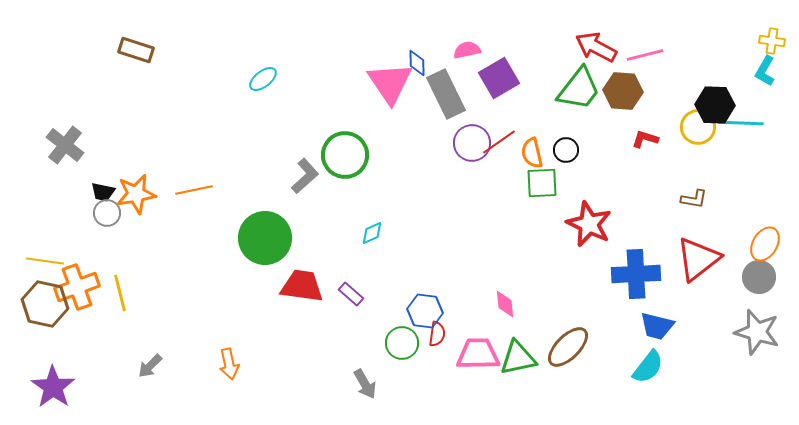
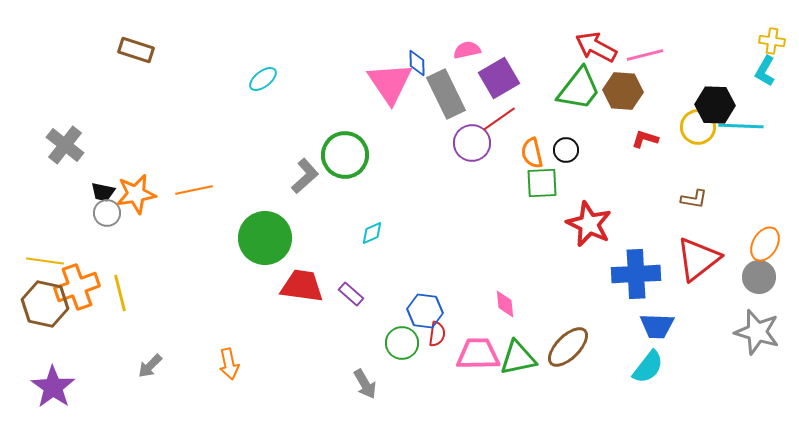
cyan line at (741, 123): moved 3 px down
red line at (499, 142): moved 23 px up
blue trapezoid at (657, 326): rotated 12 degrees counterclockwise
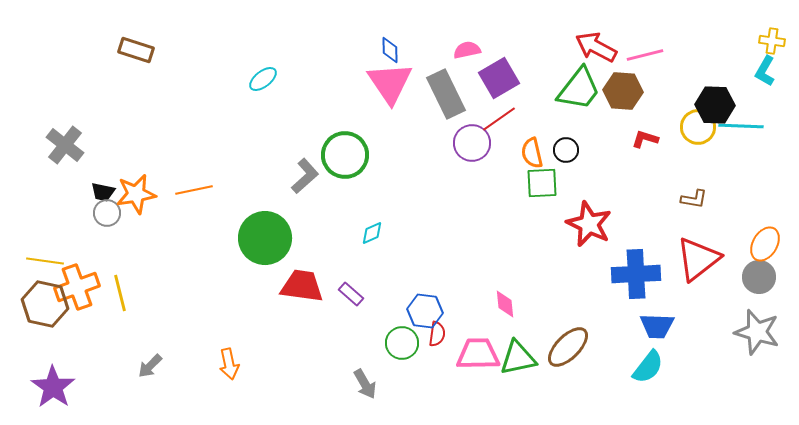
blue diamond at (417, 63): moved 27 px left, 13 px up
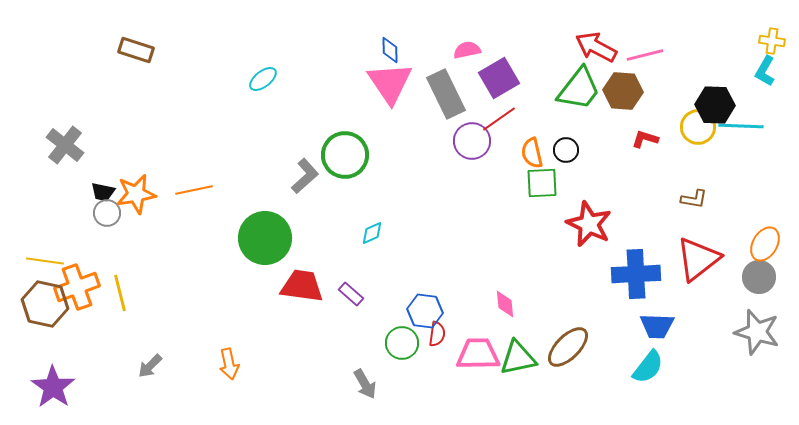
purple circle at (472, 143): moved 2 px up
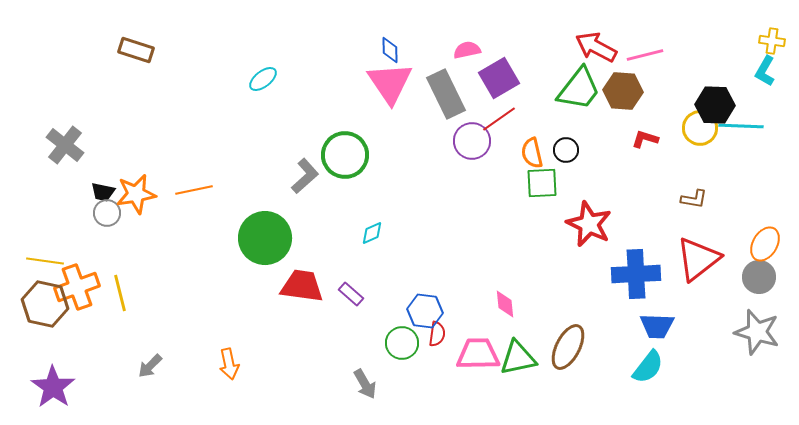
yellow circle at (698, 127): moved 2 px right, 1 px down
brown ellipse at (568, 347): rotated 18 degrees counterclockwise
